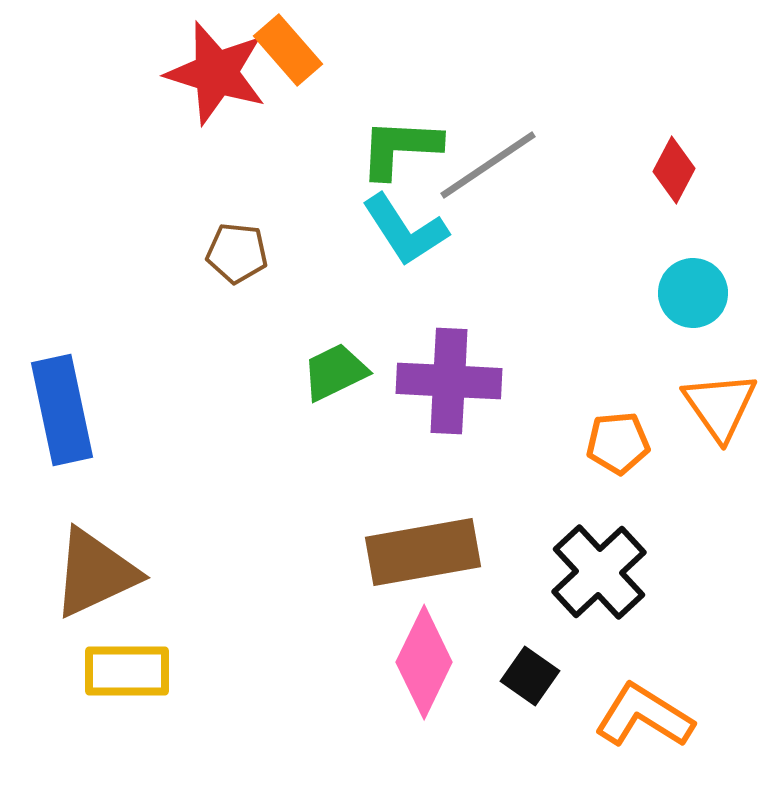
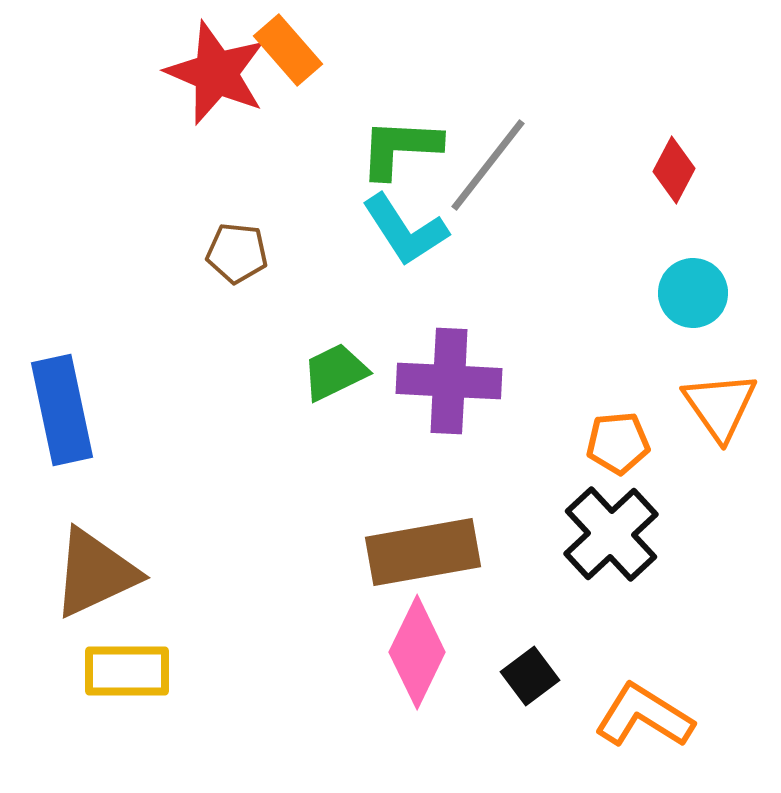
red star: rotated 6 degrees clockwise
gray line: rotated 18 degrees counterclockwise
black cross: moved 12 px right, 38 px up
pink diamond: moved 7 px left, 10 px up
black square: rotated 18 degrees clockwise
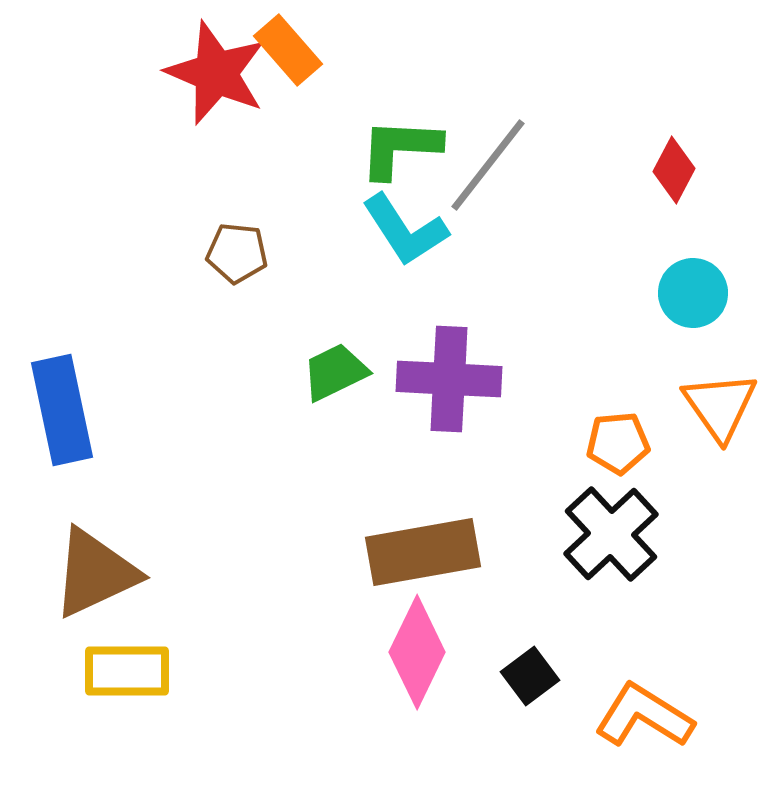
purple cross: moved 2 px up
